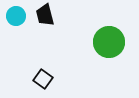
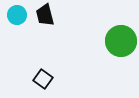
cyan circle: moved 1 px right, 1 px up
green circle: moved 12 px right, 1 px up
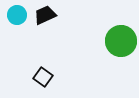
black trapezoid: rotated 80 degrees clockwise
black square: moved 2 px up
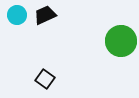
black square: moved 2 px right, 2 px down
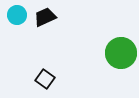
black trapezoid: moved 2 px down
green circle: moved 12 px down
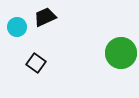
cyan circle: moved 12 px down
black square: moved 9 px left, 16 px up
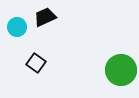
green circle: moved 17 px down
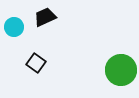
cyan circle: moved 3 px left
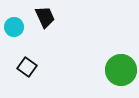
black trapezoid: rotated 90 degrees clockwise
black square: moved 9 px left, 4 px down
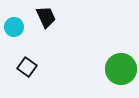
black trapezoid: moved 1 px right
green circle: moved 1 px up
